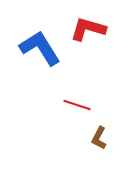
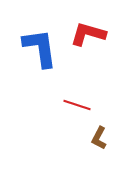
red L-shape: moved 5 px down
blue L-shape: rotated 24 degrees clockwise
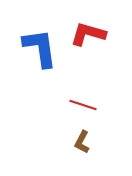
red line: moved 6 px right
brown L-shape: moved 17 px left, 4 px down
